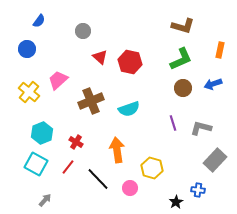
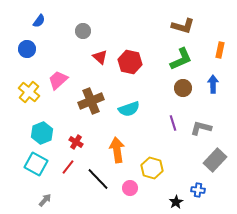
blue arrow: rotated 108 degrees clockwise
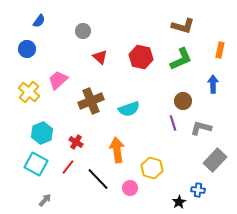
red hexagon: moved 11 px right, 5 px up
brown circle: moved 13 px down
black star: moved 3 px right
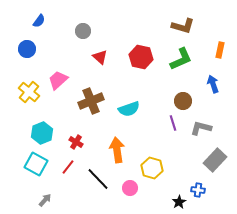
blue arrow: rotated 18 degrees counterclockwise
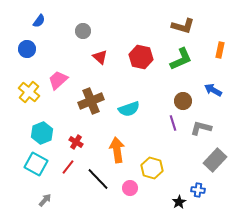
blue arrow: moved 6 px down; rotated 42 degrees counterclockwise
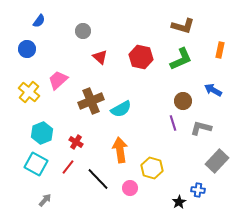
cyan semicircle: moved 8 px left; rotated 10 degrees counterclockwise
orange arrow: moved 3 px right
gray rectangle: moved 2 px right, 1 px down
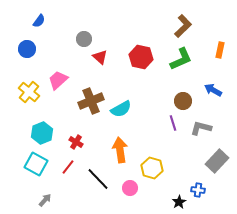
brown L-shape: rotated 60 degrees counterclockwise
gray circle: moved 1 px right, 8 px down
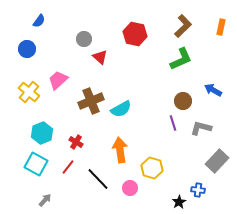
orange rectangle: moved 1 px right, 23 px up
red hexagon: moved 6 px left, 23 px up
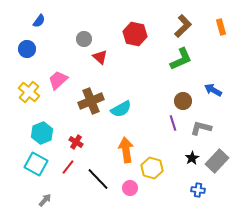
orange rectangle: rotated 28 degrees counterclockwise
orange arrow: moved 6 px right
black star: moved 13 px right, 44 px up
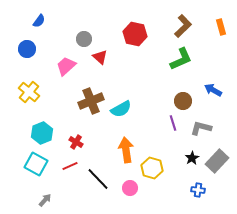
pink trapezoid: moved 8 px right, 14 px up
red line: moved 2 px right, 1 px up; rotated 28 degrees clockwise
